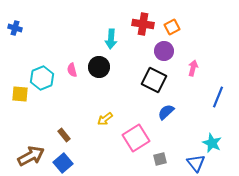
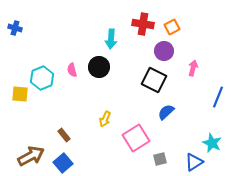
yellow arrow: rotated 28 degrees counterclockwise
blue triangle: moved 2 px left, 1 px up; rotated 36 degrees clockwise
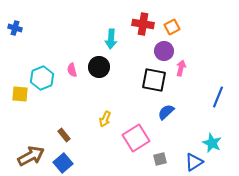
pink arrow: moved 12 px left
black square: rotated 15 degrees counterclockwise
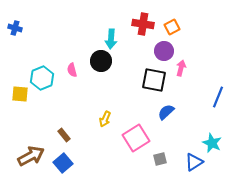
black circle: moved 2 px right, 6 px up
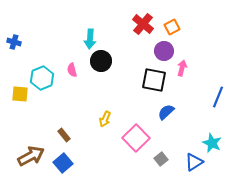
red cross: rotated 30 degrees clockwise
blue cross: moved 1 px left, 14 px down
cyan arrow: moved 21 px left
pink arrow: moved 1 px right
pink square: rotated 12 degrees counterclockwise
gray square: moved 1 px right; rotated 24 degrees counterclockwise
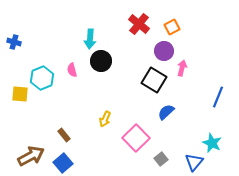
red cross: moved 4 px left
black square: rotated 20 degrees clockwise
blue triangle: rotated 18 degrees counterclockwise
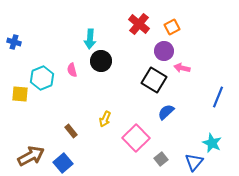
pink arrow: rotated 91 degrees counterclockwise
brown rectangle: moved 7 px right, 4 px up
